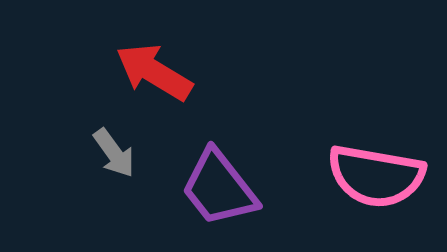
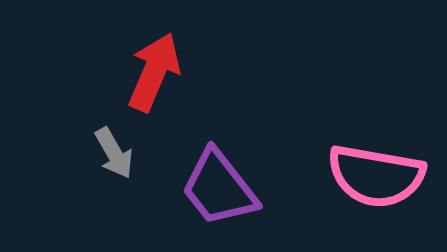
red arrow: rotated 82 degrees clockwise
gray arrow: rotated 6 degrees clockwise
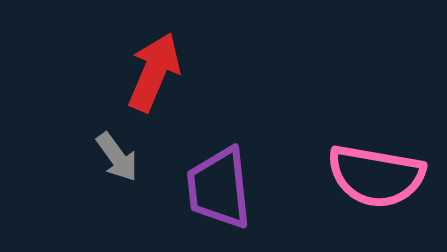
gray arrow: moved 3 px right, 4 px down; rotated 6 degrees counterclockwise
purple trapezoid: rotated 32 degrees clockwise
